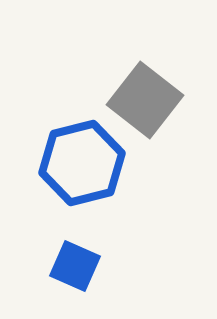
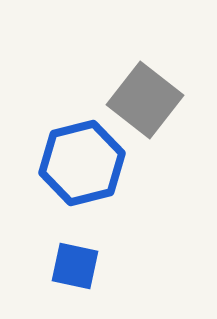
blue square: rotated 12 degrees counterclockwise
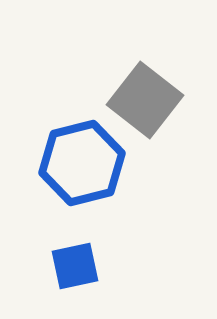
blue square: rotated 24 degrees counterclockwise
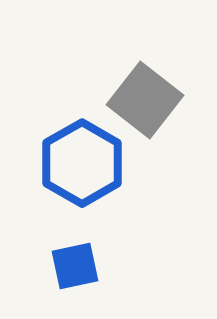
blue hexagon: rotated 16 degrees counterclockwise
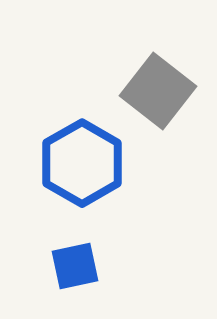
gray square: moved 13 px right, 9 px up
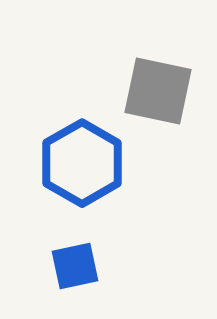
gray square: rotated 26 degrees counterclockwise
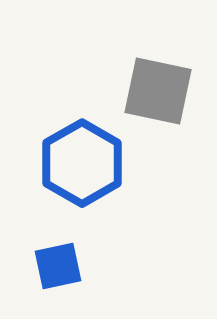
blue square: moved 17 px left
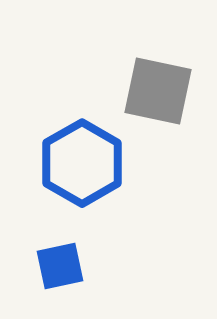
blue square: moved 2 px right
